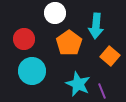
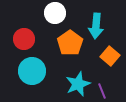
orange pentagon: moved 1 px right
cyan star: rotated 25 degrees clockwise
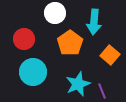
cyan arrow: moved 2 px left, 4 px up
orange square: moved 1 px up
cyan circle: moved 1 px right, 1 px down
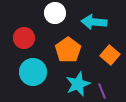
cyan arrow: rotated 90 degrees clockwise
red circle: moved 1 px up
orange pentagon: moved 2 px left, 7 px down
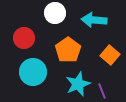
cyan arrow: moved 2 px up
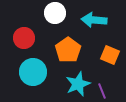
orange square: rotated 18 degrees counterclockwise
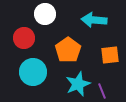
white circle: moved 10 px left, 1 px down
orange square: rotated 30 degrees counterclockwise
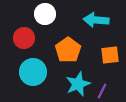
cyan arrow: moved 2 px right
purple line: rotated 49 degrees clockwise
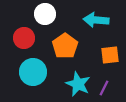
orange pentagon: moved 3 px left, 4 px up
cyan star: rotated 25 degrees counterclockwise
purple line: moved 2 px right, 3 px up
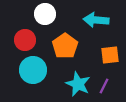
red circle: moved 1 px right, 2 px down
cyan circle: moved 2 px up
purple line: moved 2 px up
